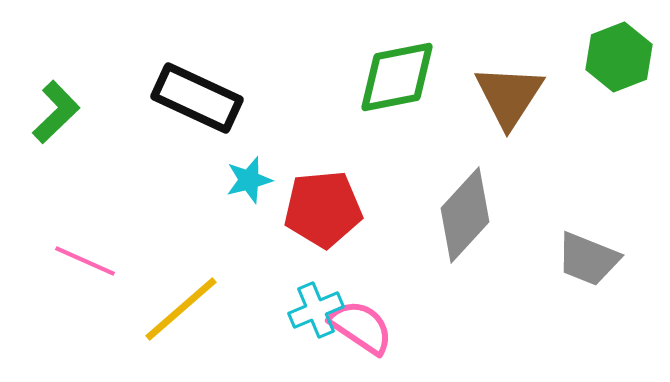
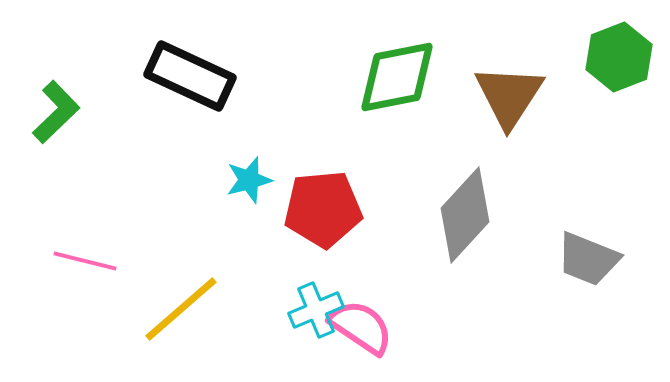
black rectangle: moved 7 px left, 22 px up
pink line: rotated 10 degrees counterclockwise
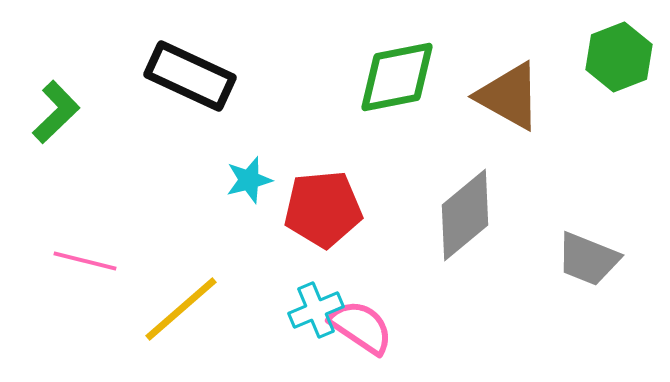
brown triangle: rotated 34 degrees counterclockwise
gray diamond: rotated 8 degrees clockwise
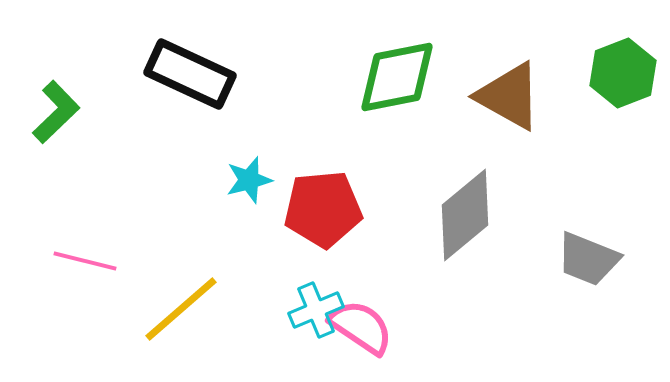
green hexagon: moved 4 px right, 16 px down
black rectangle: moved 2 px up
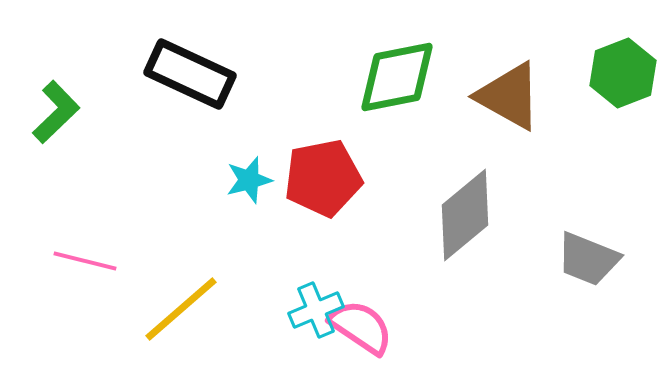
red pentagon: moved 31 px up; rotated 6 degrees counterclockwise
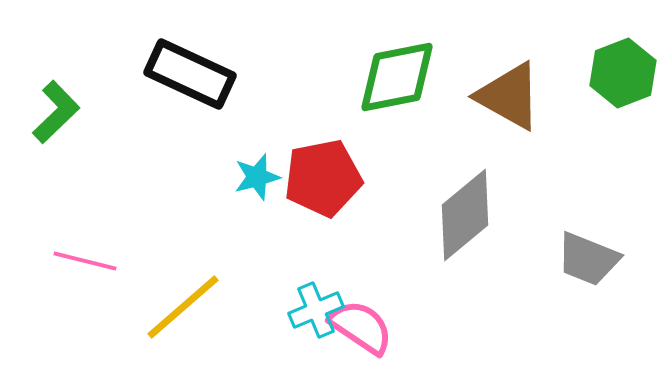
cyan star: moved 8 px right, 3 px up
yellow line: moved 2 px right, 2 px up
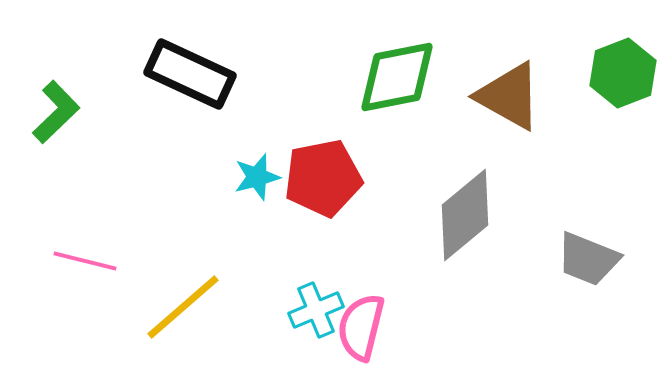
pink semicircle: rotated 110 degrees counterclockwise
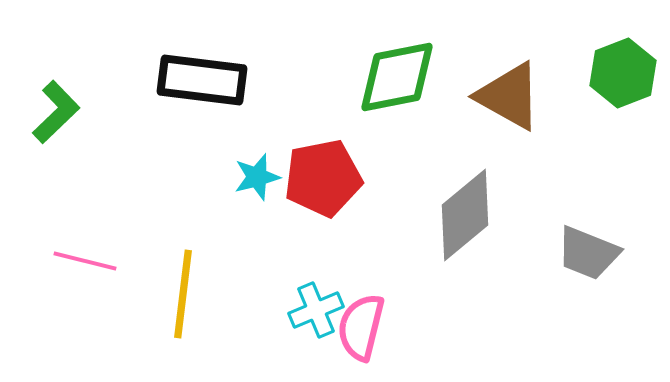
black rectangle: moved 12 px right, 6 px down; rotated 18 degrees counterclockwise
gray trapezoid: moved 6 px up
yellow line: moved 13 px up; rotated 42 degrees counterclockwise
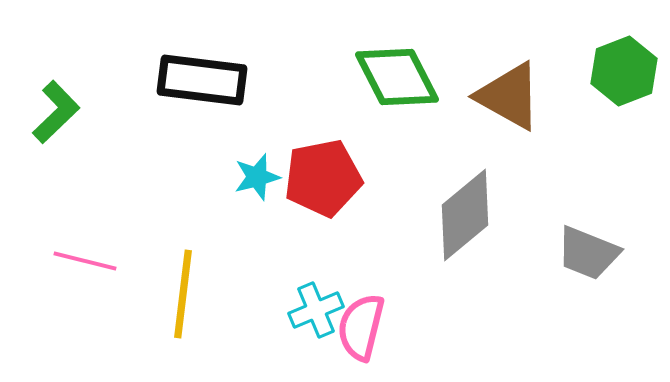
green hexagon: moved 1 px right, 2 px up
green diamond: rotated 74 degrees clockwise
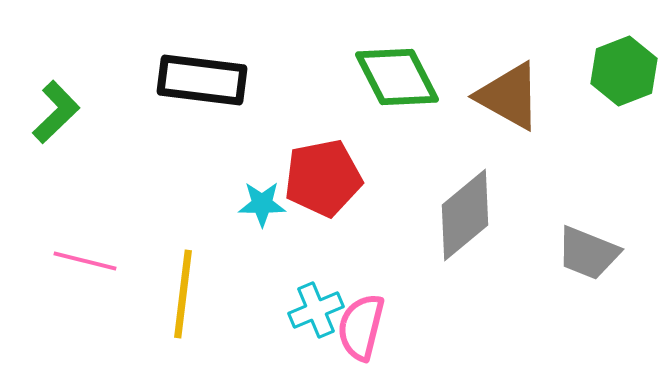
cyan star: moved 5 px right, 27 px down; rotated 15 degrees clockwise
